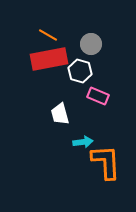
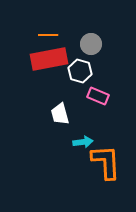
orange line: rotated 30 degrees counterclockwise
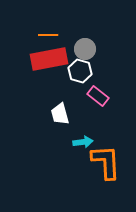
gray circle: moved 6 px left, 5 px down
pink rectangle: rotated 15 degrees clockwise
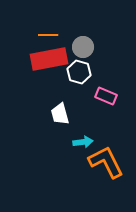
gray circle: moved 2 px left, 2 px up
white hexagon: moved 1 px left, 1 px down
pink rectangle: moved 8 px right; rotated 15 degrees counterclockwise
orange L-shape: rotated 24 degrees counterclockwise
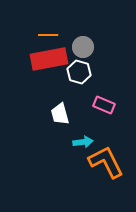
pink rectangle: moved 2 px left, 9 px down
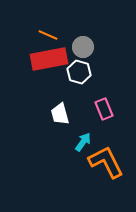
orange line: rotated 24 degrees clockwise
pink rectangle: moved 4 px down; rotated 45 degrees clockwise
cyan arrow: rotated 48 degrees counterclockwise
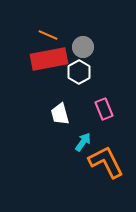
white hexagon: rotated 15 degrees clockwise
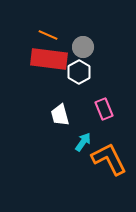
red rectangle: rotated 18 degrees clockwise
white trapezoid: moved 1 px down
orange L-shape: moved 3 px right, 3 px up
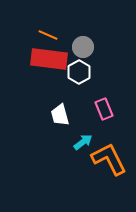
cyan arrow: rotated 18 degrees clockwise
